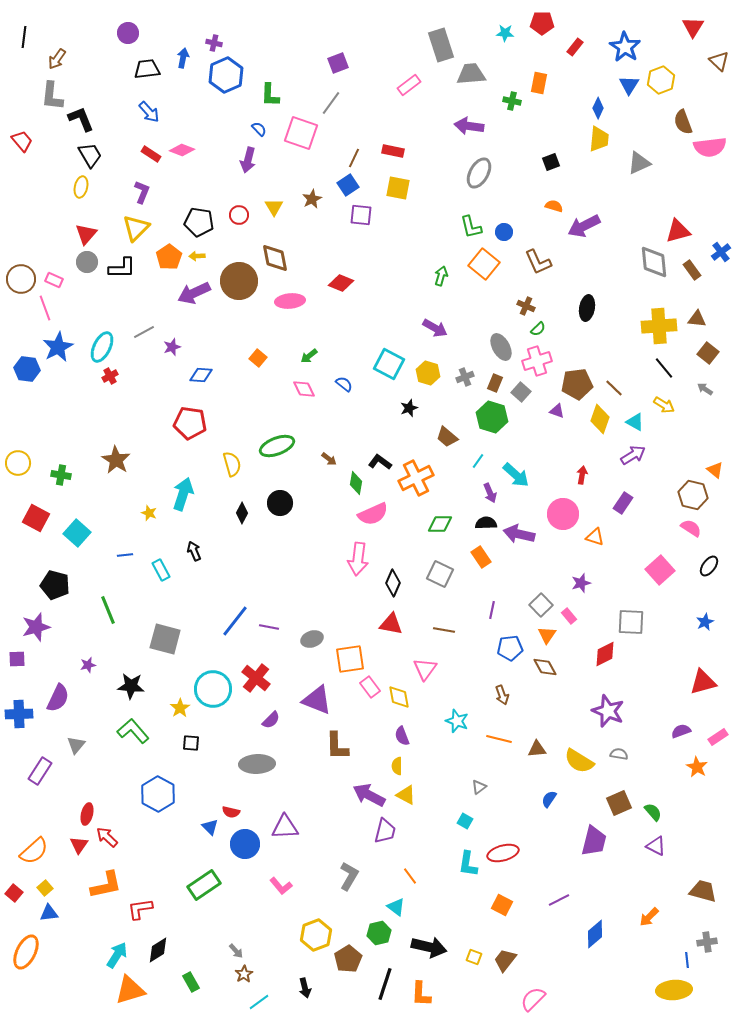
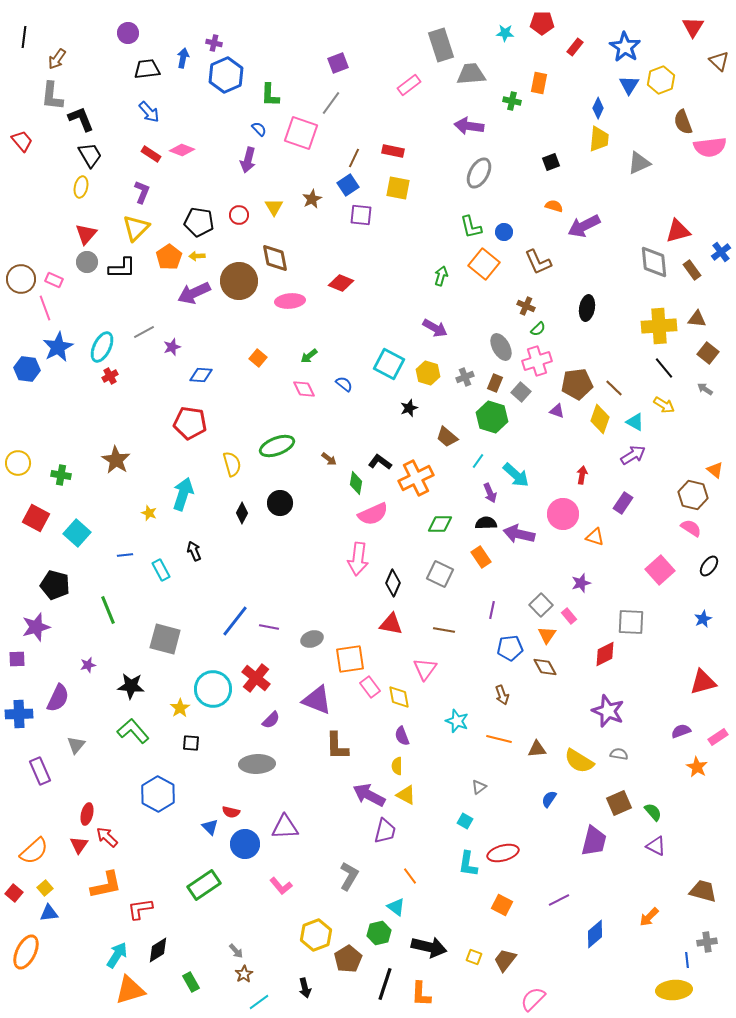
blue star at (705, 622): moved 2 px left, 3 px up
purple rectangle at (40, 771): rotated 56 degrees counterclockwise
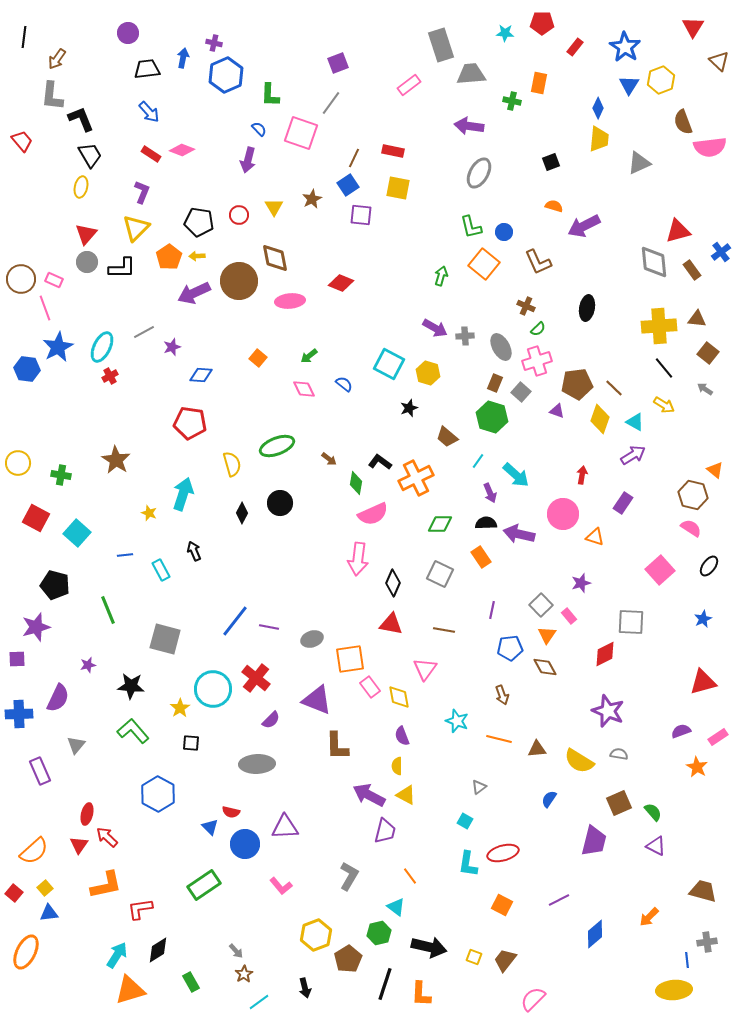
gray cross at (465, 377): moved 41 px up; rotated 18 degrees clockwise
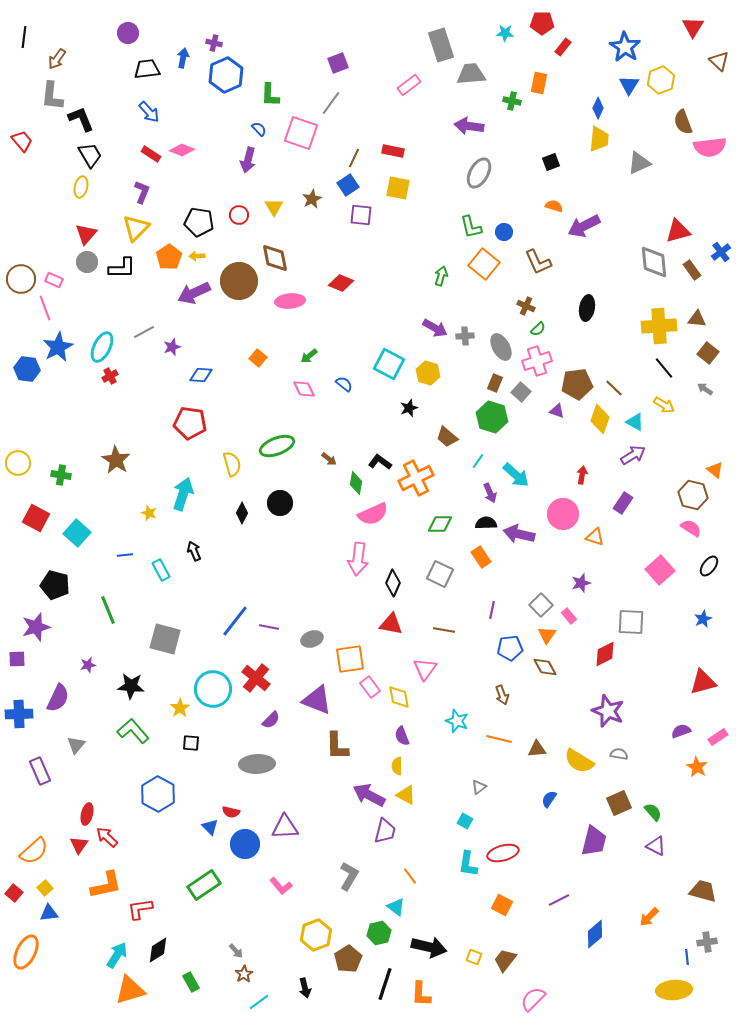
red rectangle at (575, 47): moved 12 px left
blue line at (687, 960): moved 3 px up
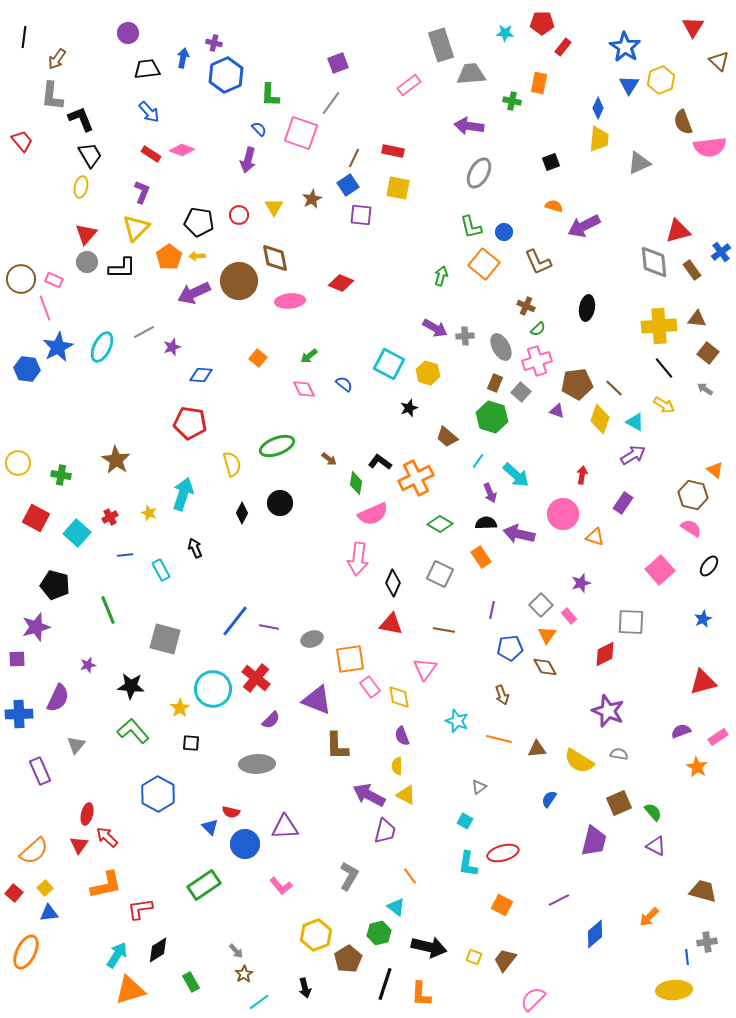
red cross at (110, 376): moved 141 px down
green diamond at (440, 524): rotated 30 degrees clockwise
black arrow at (194, 551): moved 1 px right, 3 px up
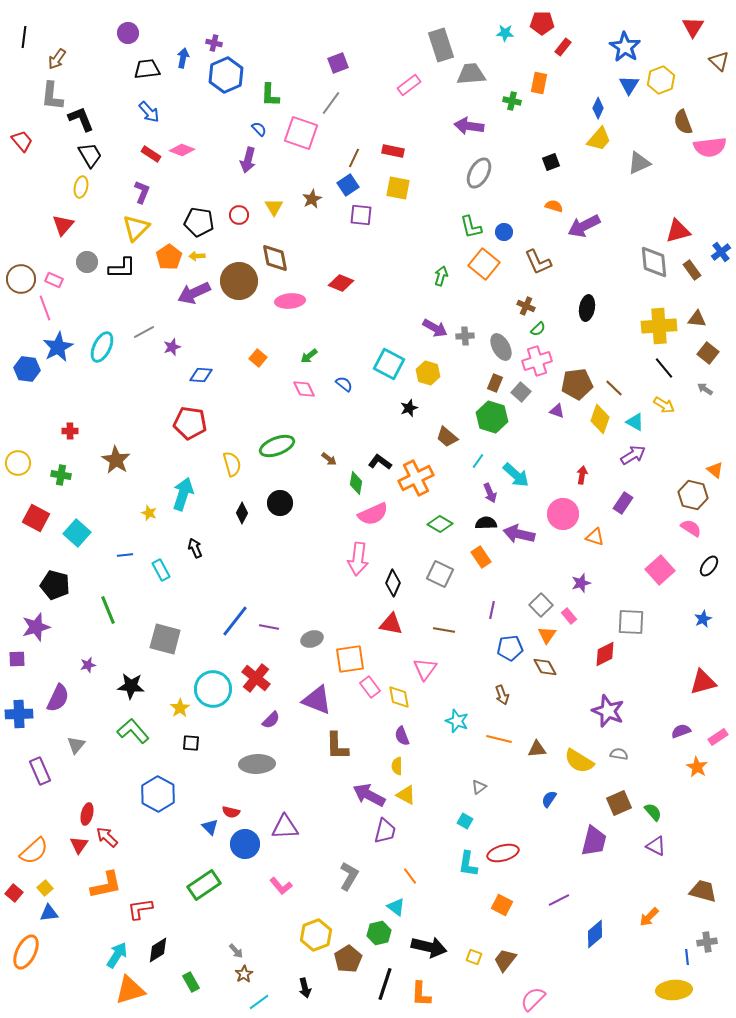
yellow trapezoid at (599, 139): rotated 36 degrees clockwise
red triangle at (86, 234): moved 23 px left, 9 px up
red cross at (110, 517): moved 40 px left, 86 px up; rotated 28 degrees clockwise
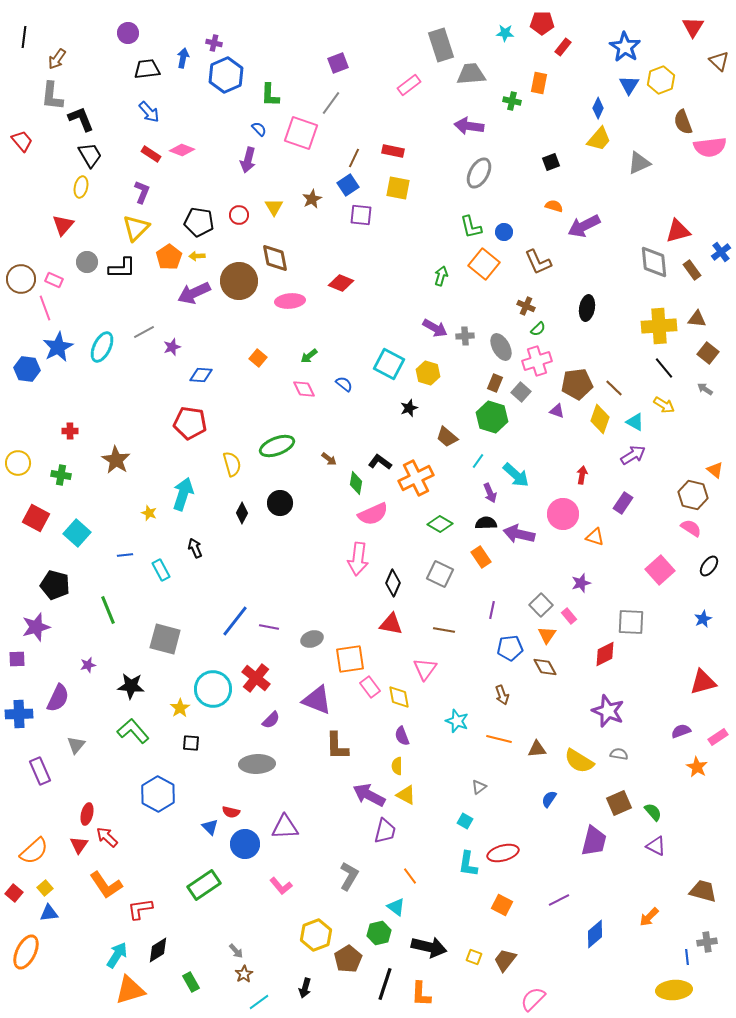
orange L-shape at (106, 885): rotated 68 degrees clockwise
black arrow at (305, 988): rotated 30 degrees clockwise
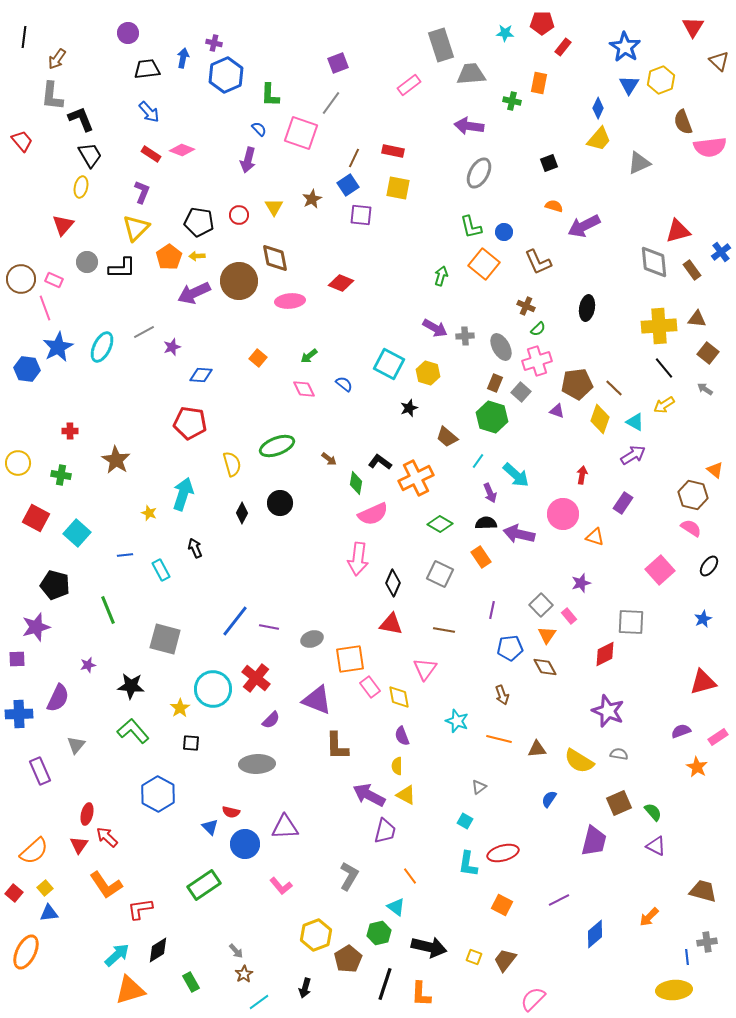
black square at (551, 162): moved 2 px left, 1 px down
yellow arrow at (664, 405): rotated 115 degrees clockwise
cyan arrow at (117, 955): rotated 16 degrees clockwise
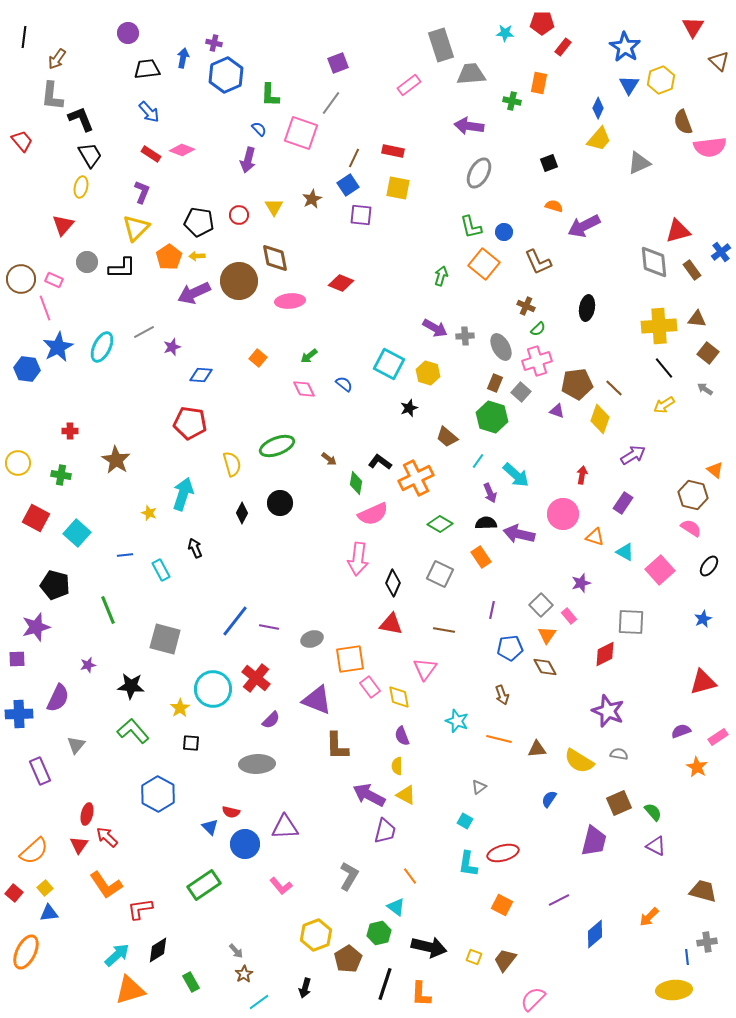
cyan triangle at (635, 422): moved 10 px left, 130 px down
